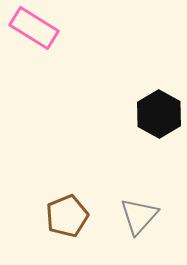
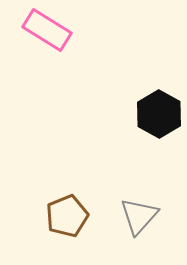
pink rectangle: moved 13 px right, 2 px down
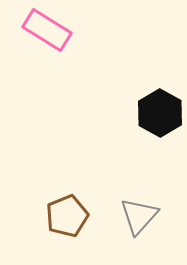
black hexagon: moved 1 px right, 1 px up
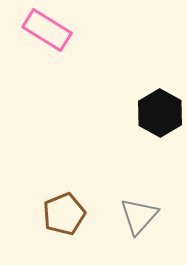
brown pentagon: moved 3 px left, 2 px up
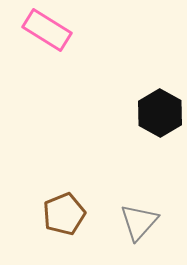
gray triangle: moved 6 px down
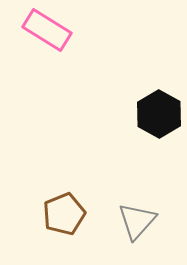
black hexagon: moved 1 px left, 1 px down
gray triangle: moved 2 px left, 1 px up
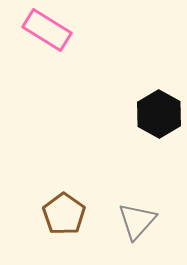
brown pentagon: rotated 15 degrees counterclockwise
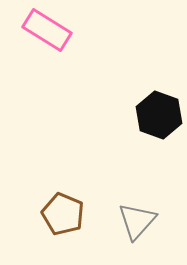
black hexagon: moved 1 px down; rotated 9 degrees counterclockwise
brown pentagon: moved 1 px left; rotated 12 degrees counterclockwise
